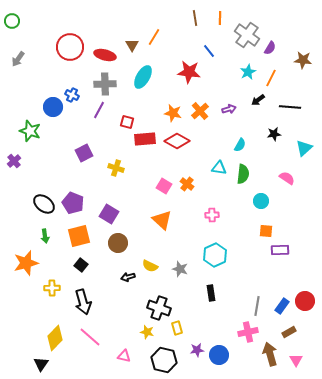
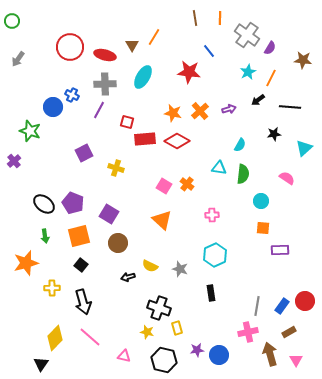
orange square at (266, 231): moved 3 px left, 3 px up
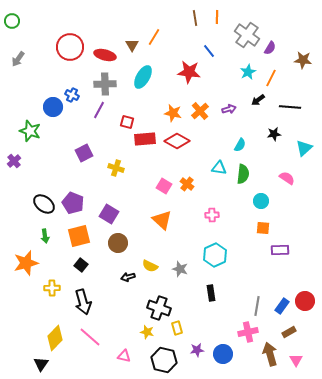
orange line at (220, 18): moved 3 px left, 1 px up
blue circle at (219, 355): moved 4 px right, 1 px up
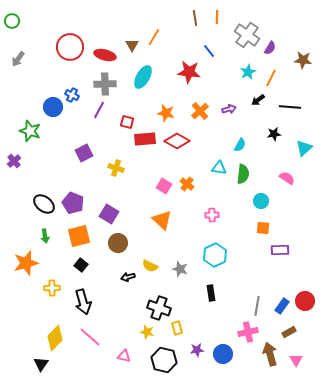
orange star at (173, 113): moved 7 px left
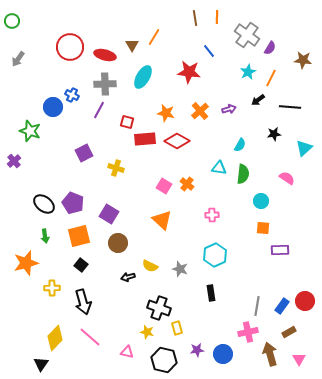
pink triangle at (124, 356): moved 3 px right, 4 px up
pink triangle at (296, 360): moved 3 px right, 1 px up
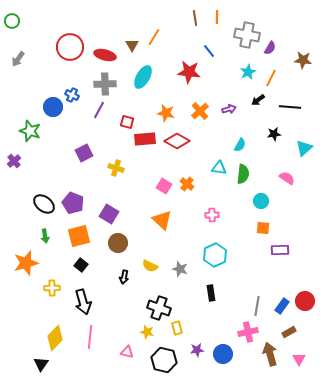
gray cross at (247, 35): rotated 25 degrees counterclockwise
black arrow at (128, 277): moved 4 px left; rotated 64 degrees counterclockwise
pink line at (90, 337): rotated 55 degrees clockwise
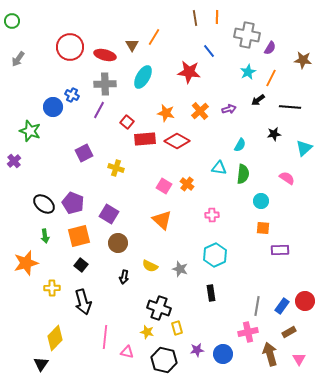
red square at (127, 122): rotated 24 degrees clockwise
pink line at (90, 337): moved 15 px right
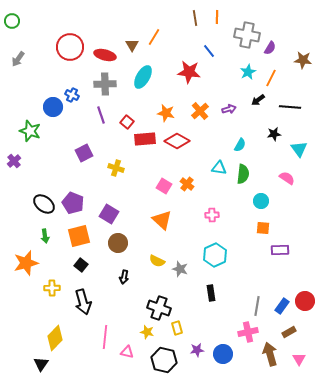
purple line at (99, 110): moved 2 px right, 5 px down; rotated 48 degrees counterclockwise
cyan triangle at (304, 148): moved 5 px left, 1 px down; rotated 24 degrees counterclockwise
yellow semicircle at (150, 266): moved 7 px right, 5 px up
